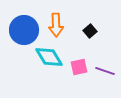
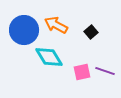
orange arrow: rotated 120 degrees clockwise
black square: moved 1 px right, 1 px down
pink square: moved 3 px right, 5 px down
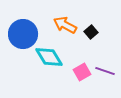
orange arrow: moved 9 px right
blue circle: moved 1 px left, 4 px down
pink square: rotated 18 degrees counterclockwise
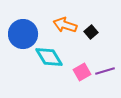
orange arrow: rotated 10 degrees counterclockwise
purple line: rotated 36 degrees counterclockwise
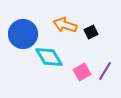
black square: rotated 16 degrees clockwise
purple line: rotated 42 degrees counterclockwise
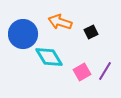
orange arrow: moved 5 px left, 3 px up
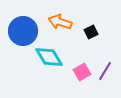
blue circle: moved 3 px up
